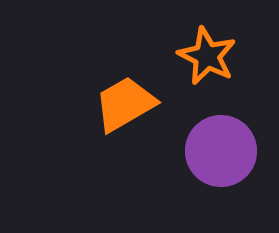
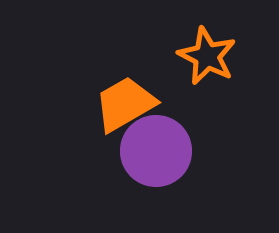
purple circle: moved 65 px left
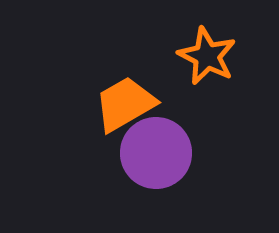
purple circle: moved 2 px down
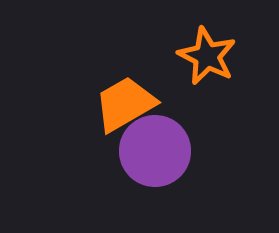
purple circle: moved 1 px left, 2 px up
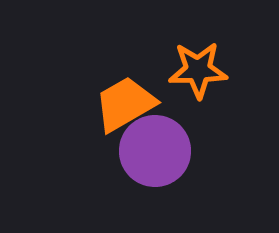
orange star: moved 9 px left, 14 px down; rotated 28 degrees counterclockwise
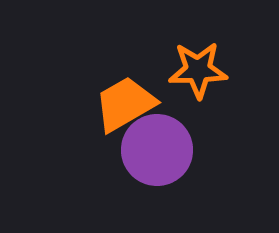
purple circle: moved 2 px right, 1 px up
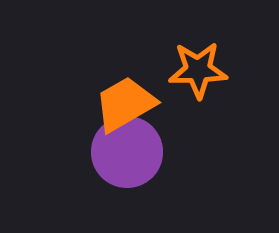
purple circle: moved 30 px left, 2 px down
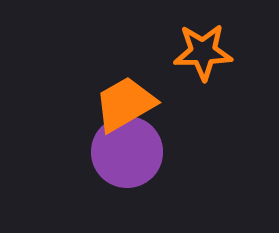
orange star: moved 5 px right, 18 px up
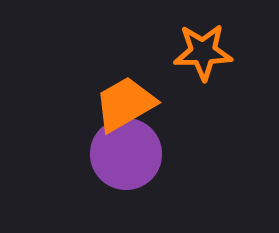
purple circle: moved 1 px left, 2 px down
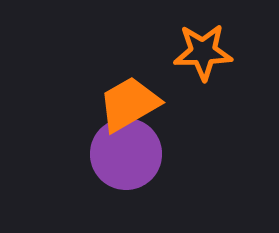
orange trapezoid: moved 4 px right
